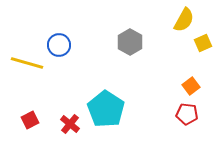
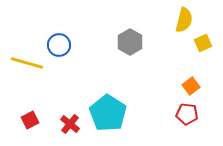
yellow semicircle: rotated 15 degrees counterclockwise
cyan pentagon: moved 2 px right, 4 px down
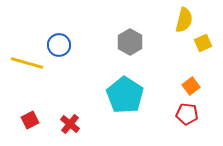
cyan pentagon: moved 17 px right, 18 px up
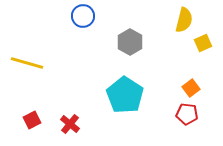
blue circle: moved 24 px right, 29 px up
orange square: moved 2 px down
red square: moved 2 px right
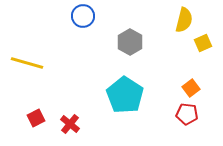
red square: moved 4 px right, 2 px up
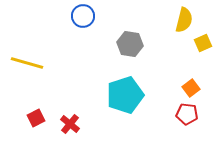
gray hexagon: moved 2 px down; rotated 20 degrees counterclockwise
cyan pentagon: rotated 21 degrees clockwise
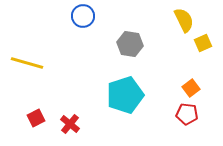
yellow semicircle: rotated 40 degrees counterclockwise
